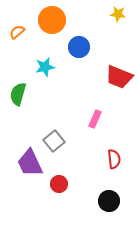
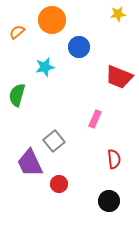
yellow star: rotated 14 degrees counterclockwise
green semicircle: moved 1 px left, 1 px down
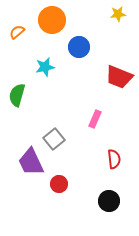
gray square: moved 2 px up
purple trapezoid: moved 1 px right, 1 px up
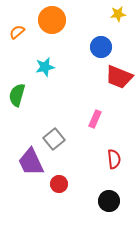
blue circle: moved 22 px right
